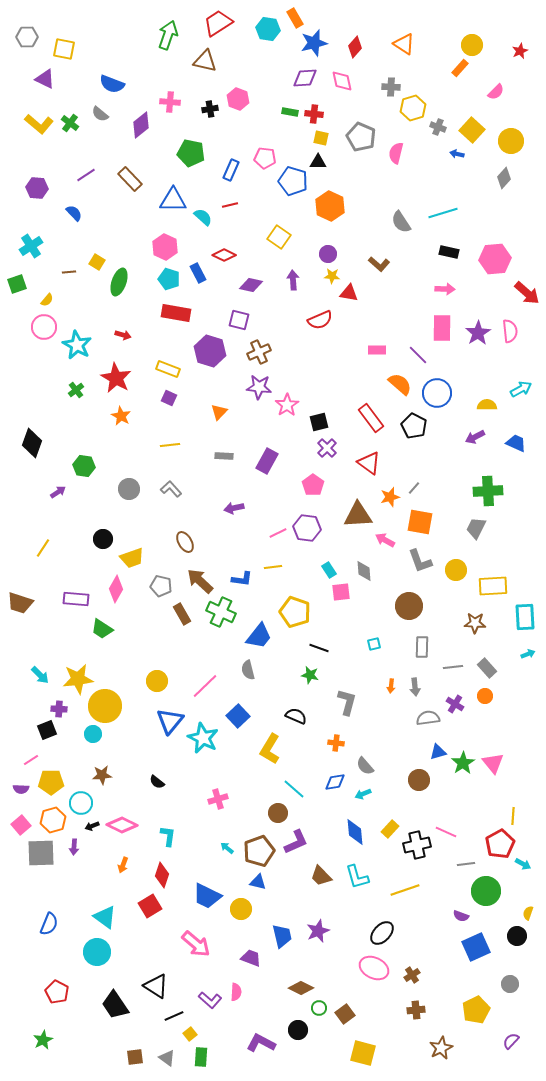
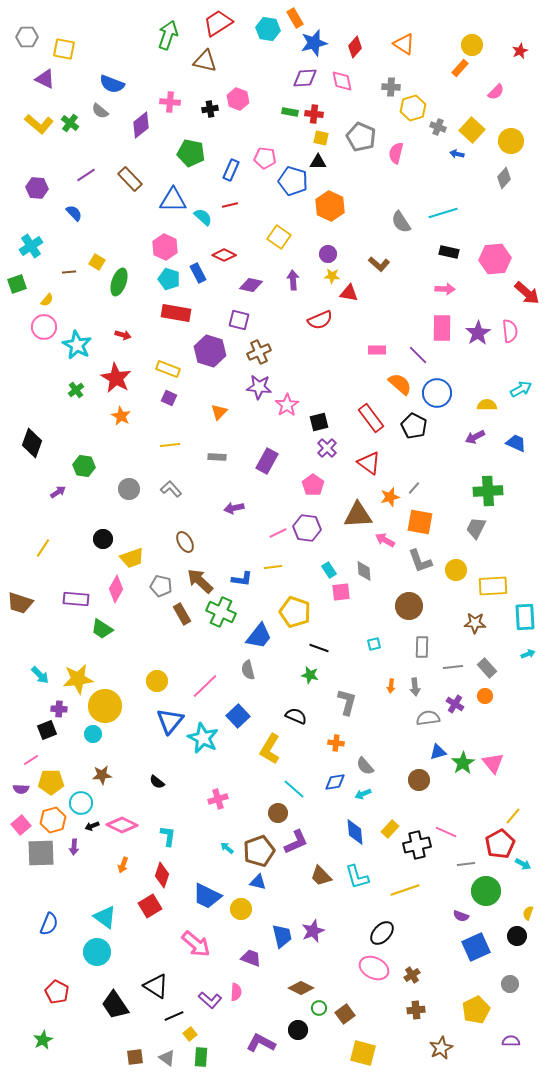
gray semicircle at (100, 114): moved 3 px up
gray rectangle at (224, 456): moved 7 px left, 1 px down
yellow line at (513, 816): rotated 36 degrees clockwise
purple star at (318, 931): moved 5 px left
purple semicircle at (511, 1041): rotated 48 degrees clockwise
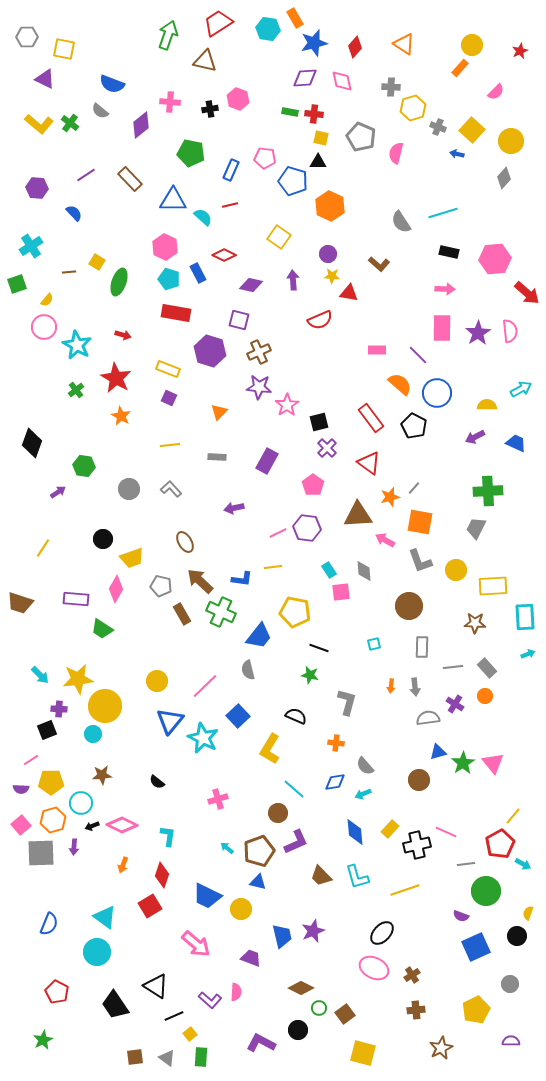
yellow pentagon at (295, 612): rotated 8 degrees counterclockwise
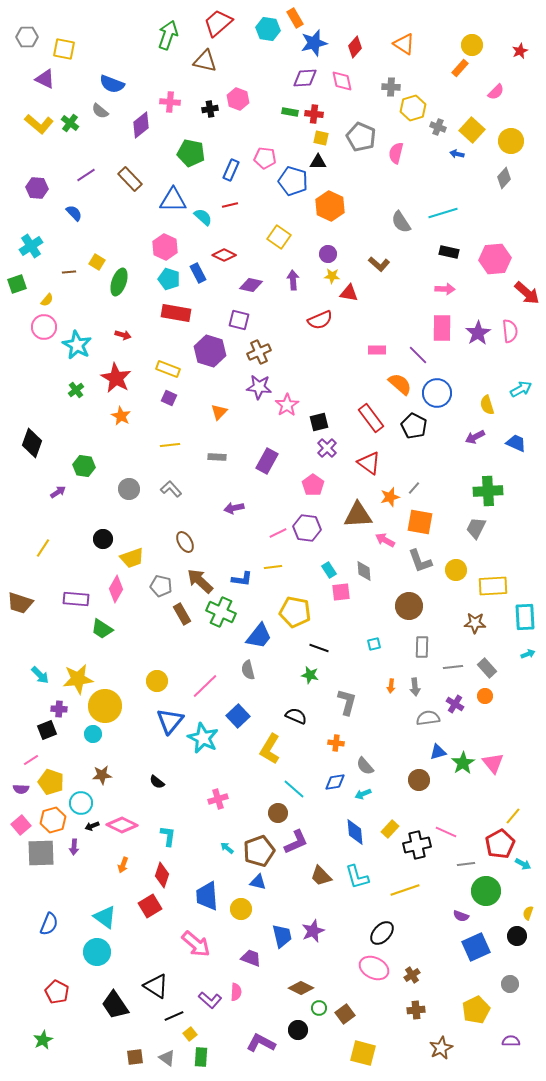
red trapezoid at (218, 23): rotated 8 degrees counterclockwise
yellow semicircle at (487, 405): rotated 108 degrees counterclockwise
yellow pentagon at (51, 782): rotated 20 degrees clockwise
blue trapezoid at (207, 896): rotated 60 degrees clockwise
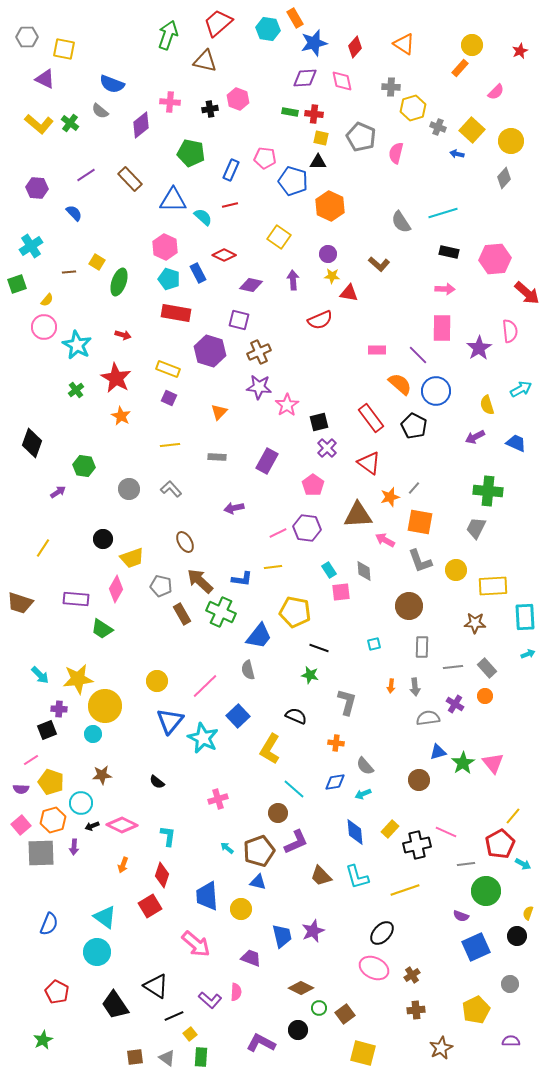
purple star at (478, 333): moved 1 px right, 15 px down
blue circle at (437, 393): moved 1 px left, 2 px up
green cross at (488, 491): rotated 8 degrees clockwise
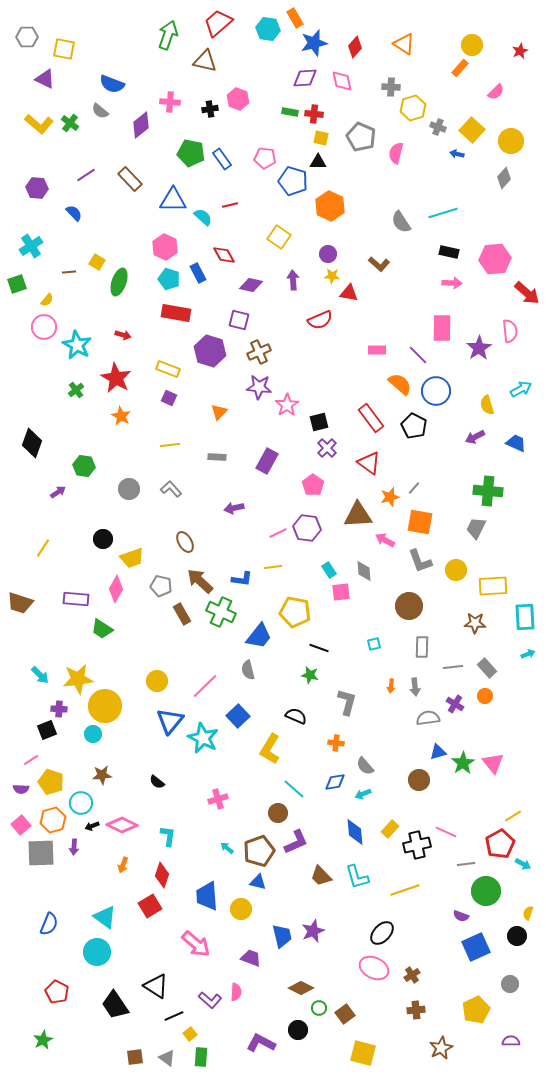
blue rectangle at (231, 170): moved 9 px left, 11 px up; rotated 60 degrees counterclockwise
red diamond at (224, 255): rotated 35 degrees clockwise
pink arrow at (445, 289): moved 7 px right, 6 px up
yellow line at (513, 816): rotated 18 degrees clockwise
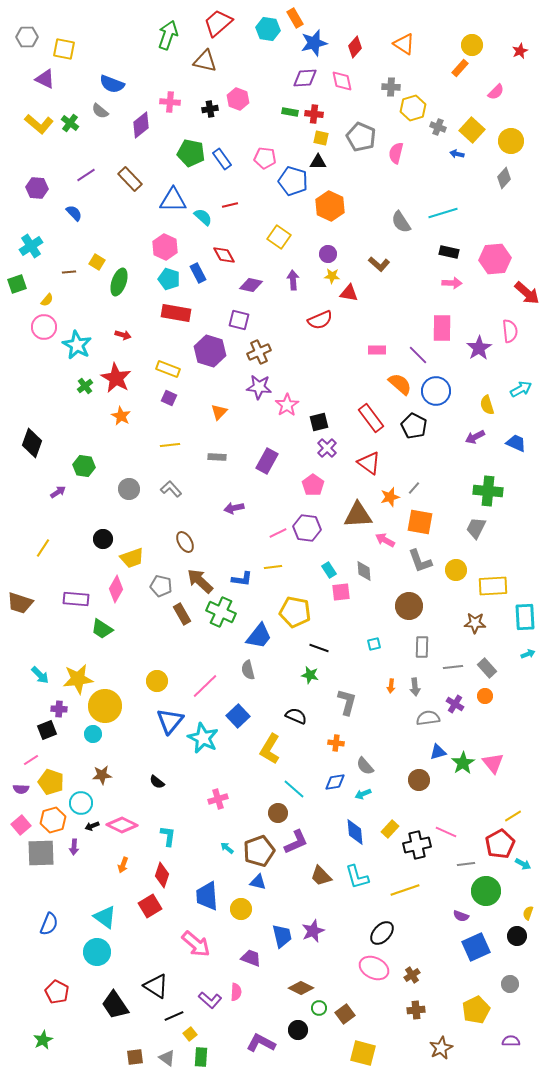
green cross at (76, 390): moved 9 px right, 4 px up
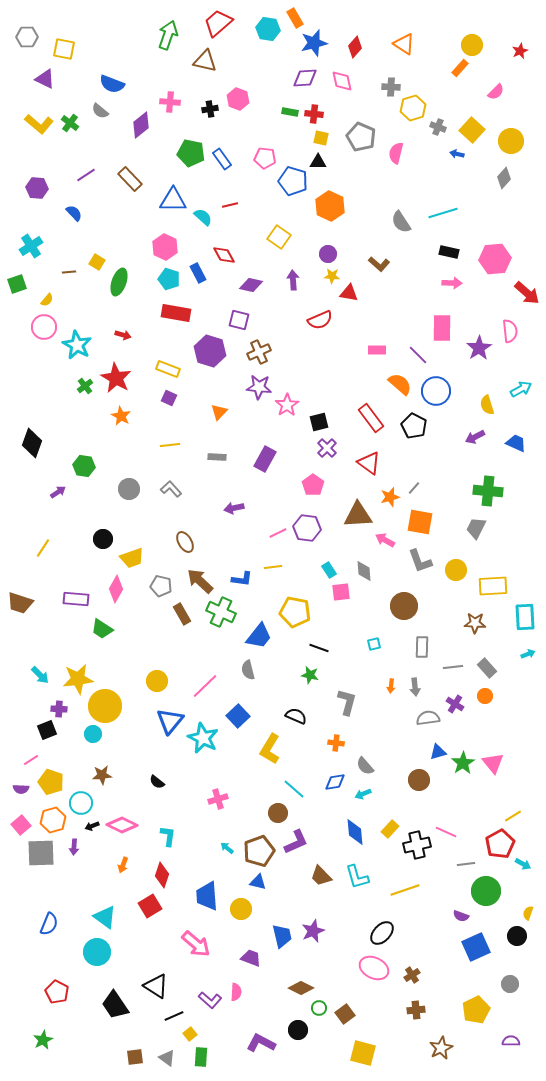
purple rectangle at (267, 461): moved 2 px left, 2 px up
brown circle at (409, 606): moved 5 px left
